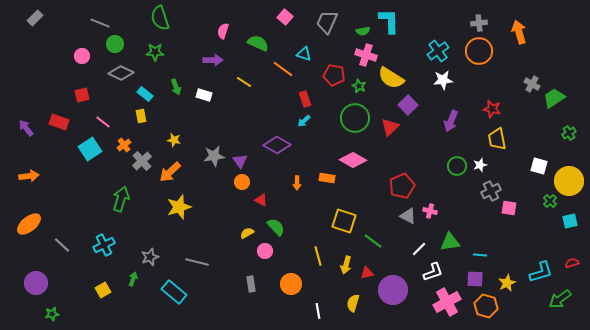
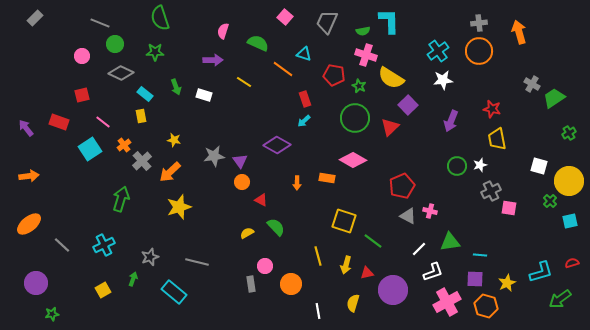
pink circle at (265, 251): moved 15 px down
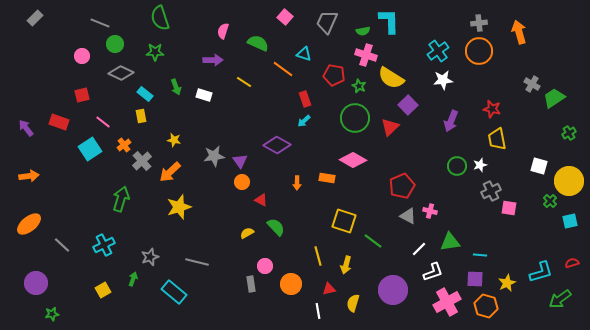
red triangle at (367, 273): moved 38 px left, 16 px down
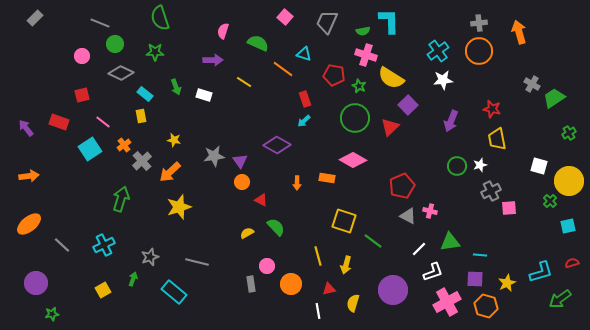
pink square at (509, 208): rotated 14 degrees counterclockwise
cyan square at (570, 221): moved 2 px left, 5 px down
pink circle at (265, 266): moved 2 px right
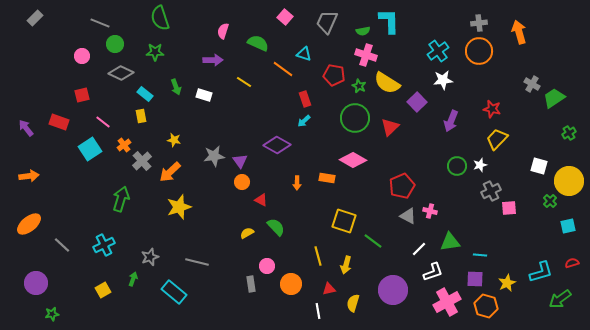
yellow semicircle at (391, 78): moved 4 px left, 5 px down
purple square at (408, 105): moved 9 px right, 3 px up
yellow trapezoid at (497, 139): rotated 55 degrees clockwise
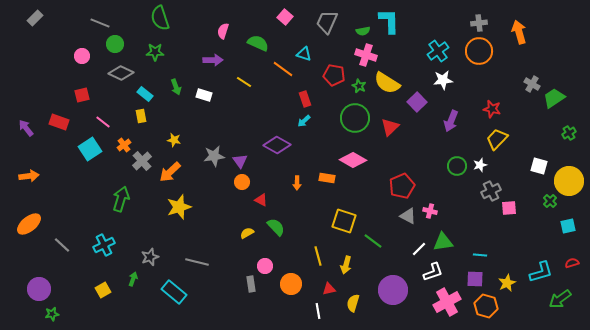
green triangle at (450, 242): moved 7 px left
pink circle at (267, 266): moved 2 px left
purple circle at (36, 283): moved 3 px right, 6 px down
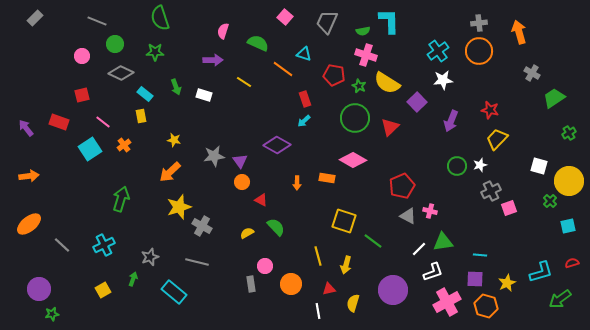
gray line at (100, 23): moved 3 px left, 2 px up
gray cross at (532, 84): moved 11 px up
red star at (492, 109): moved 2 px left, 1 px down
gray cross at (142, 161): moved 60 px right, 65 px down; rotated 18 degrees counterclockwise
pink square at (509, 208): rotated 14 degrees counterclockwise
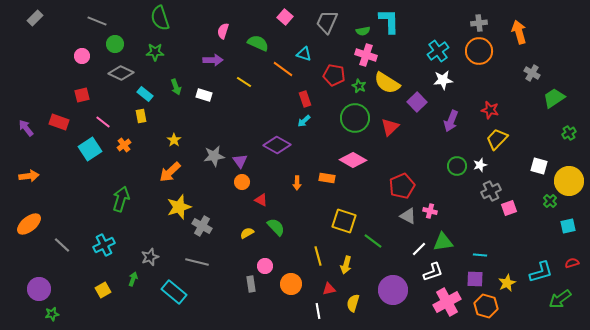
yellow star at (174, 140): rotated 24 degrees clockwise
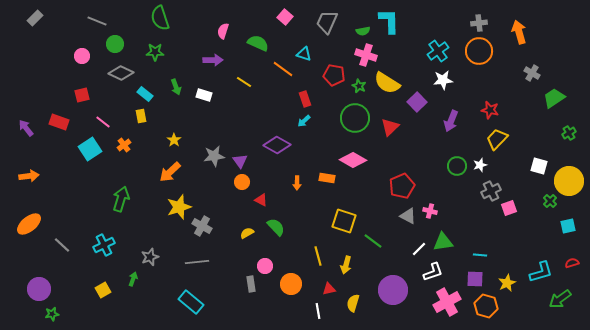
gray line at (197, 262): rotated 20 degrees counterclockwise
cyan rectangle at (174, 292): moved 17 px right, 10 px down
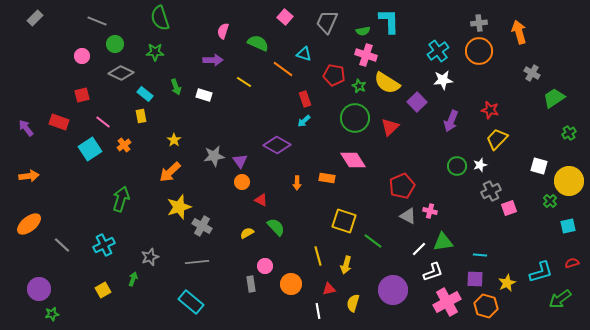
pink diamond at (353, 160): rotated 28 degrees clockwise
